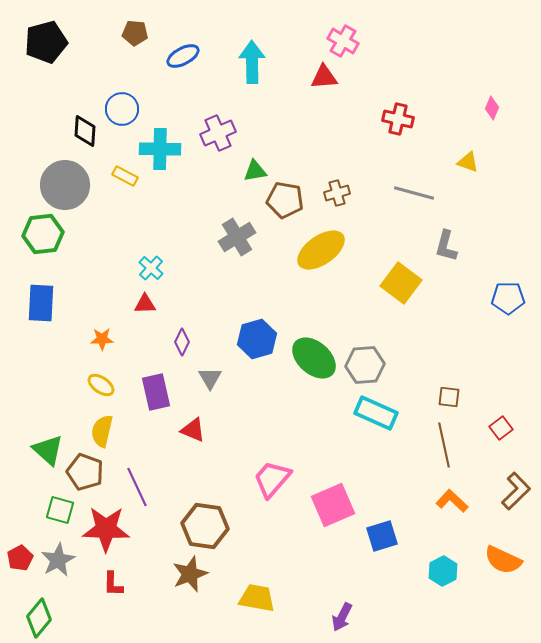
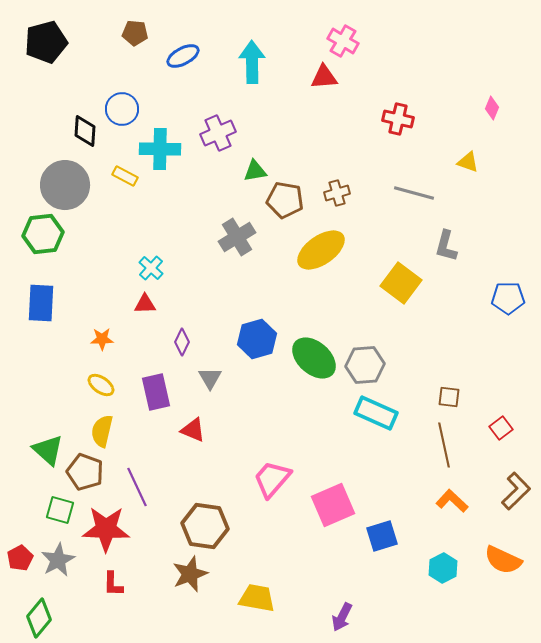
cyan hexagon at (443, 571): moved 3 px up
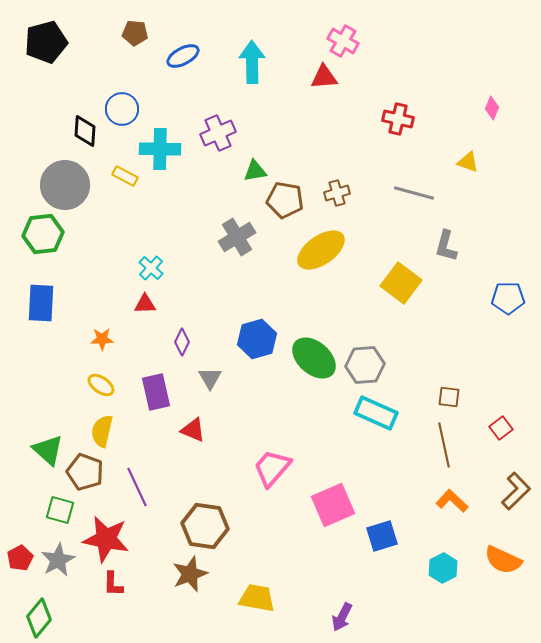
pink trapezoid at (272, 479): moved 11 px up
red star at (106, 529): moved 10 px down; rotated 9 degrees clockwise
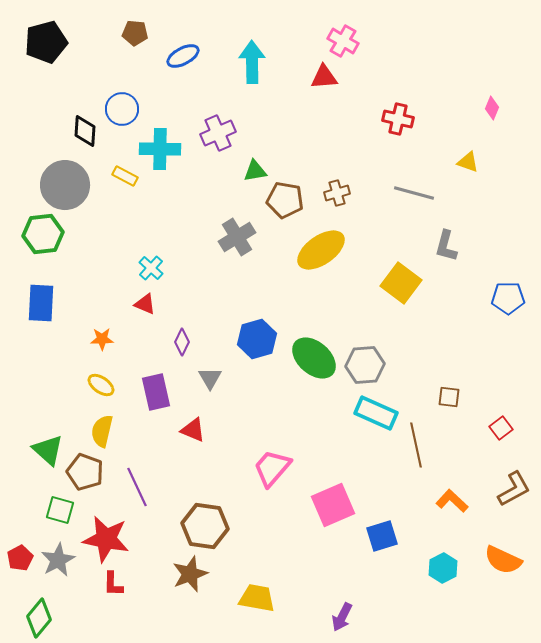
red triangle at (145, 304): rotated 25 degrees clockwise
brown line at (444, 445): moved 28 px left
brown L-shape at (516, 491): moved 2 px left, 2 px up; rotated 15 degrees clockwise
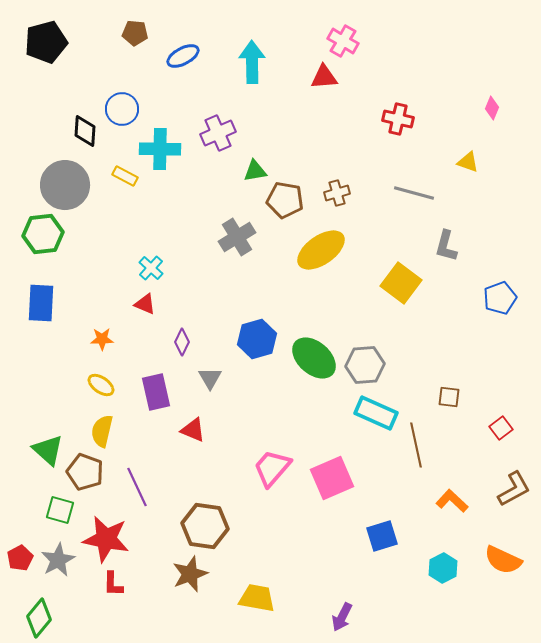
blue pentagon at (508, 298): moved 8 px left; rotated 20 degrees counterclockwise
pink square at (333, 505): moved 1 px left, 27 px up
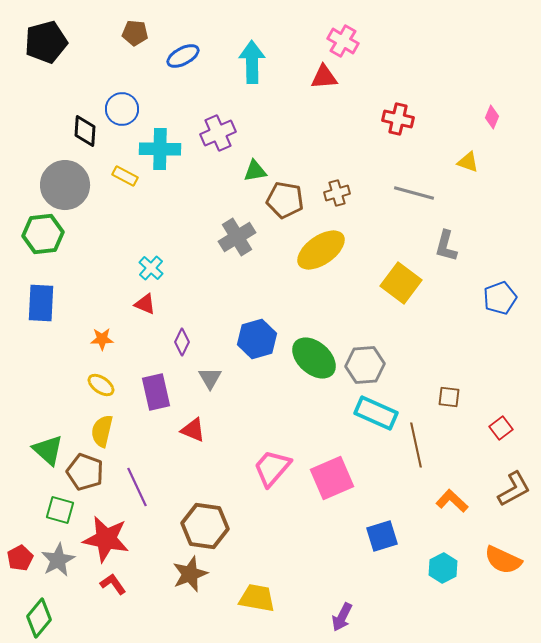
pink diamond at (492, 108): moved 9 px down
red L-shape at (113, 584): rotated 144 degrees clockwise
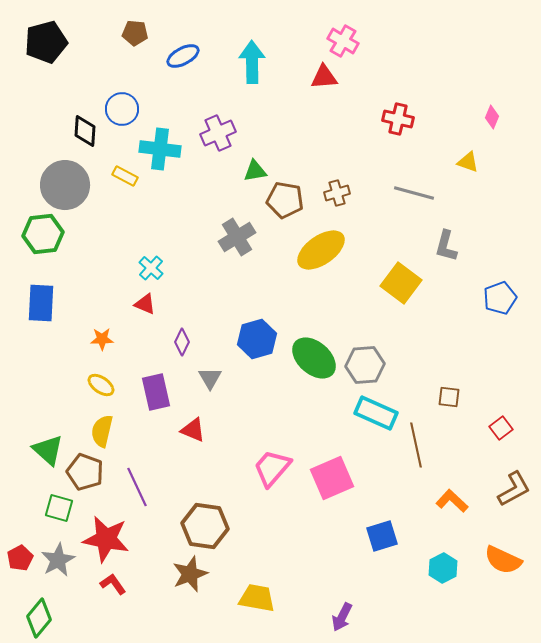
cyan cross at (160, 149): rotated 6 degrees clockwise
green square at (60, 510): moved 1 px left, 2 px up
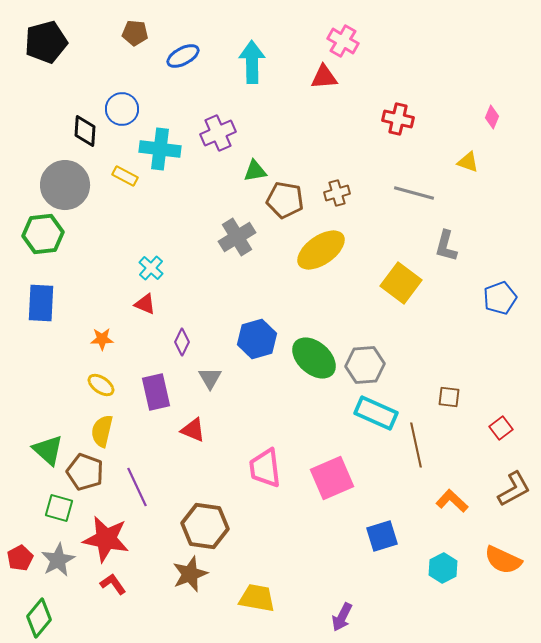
pink trapezoid at (272, 468): moved 7 px left; rotated 48 degrees counterclockwise
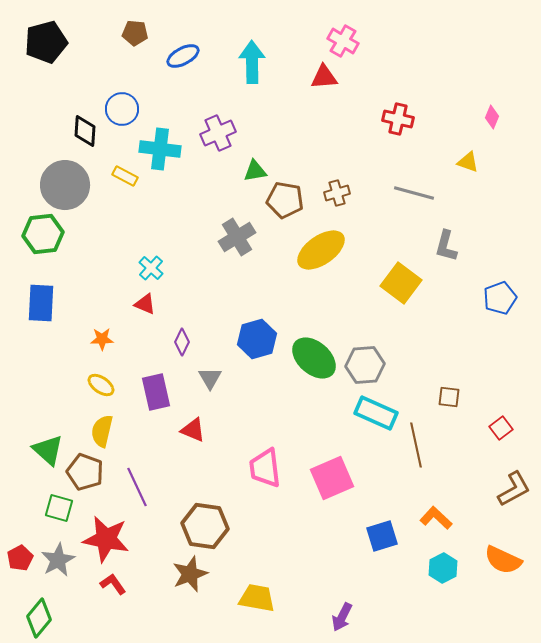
orange L-shape at (452, 501): moved 16 px left, 17 px down
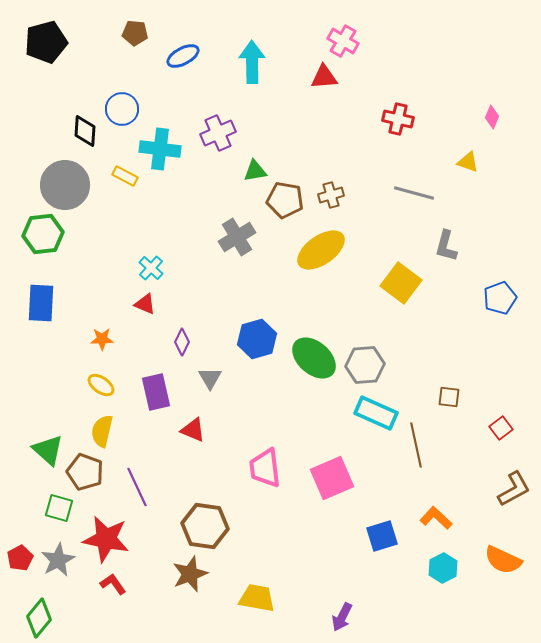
brown cross at (337, 193): moved 6 px left, 2 px down
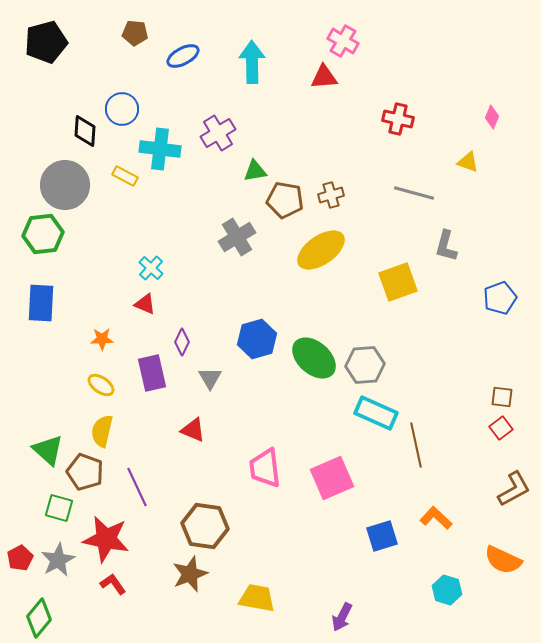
purple cross at (218, 133): rotated 8 degrees counterclockwise
yellow square at (401, 283): moved 3 px left, 1 px up; rotated 33 degrees clockwise
purple rectangle at (156, 392): moved 4 px left, 19 px up
brown square at (449, 397): moved 53 px right
cyan hexagon at (443, 568): moved 4 px right, 22 px down; rotated 16 degrees counterclockwise
